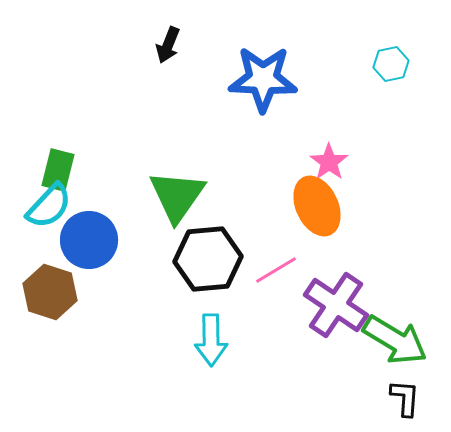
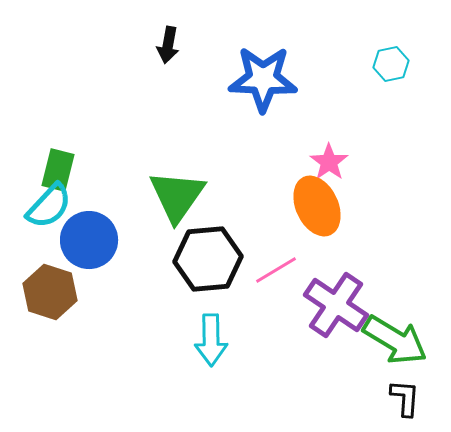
black arrow: rotated 12 degrees counterclockwise
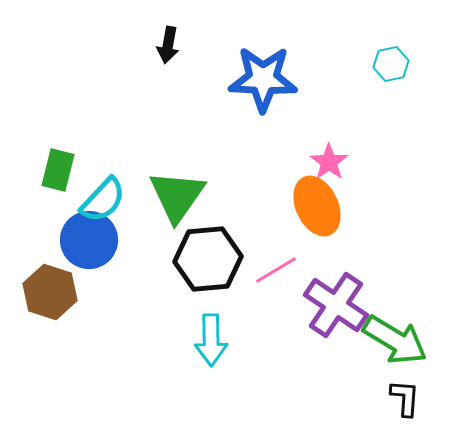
cyan semicircle: moved 54 px right, 6 px up
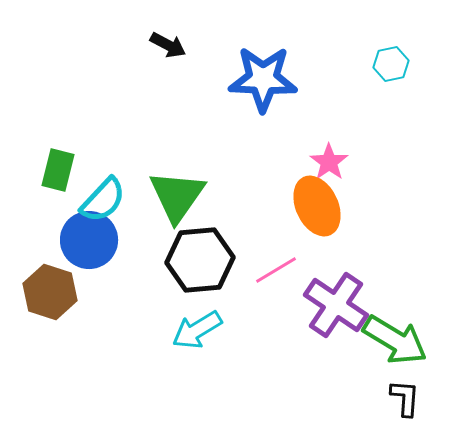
black arrow: rotated 72 degrees counterclockwise
black hexagon: moved 8 px left, 1 px down
cyan arrow: moved 14 px left, 10 px up; rotated 60 degrees clockwise
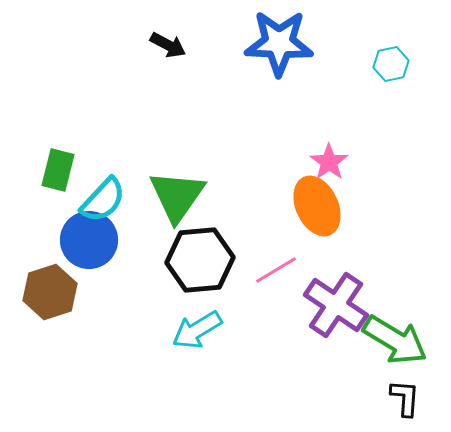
blue star: moved 16 px right, 36 px up
brown hexagon: rotated 24 degrees clockwise
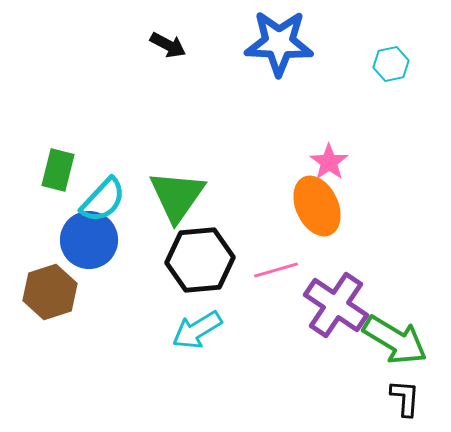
pink line: rotated 15 degrees clockwise
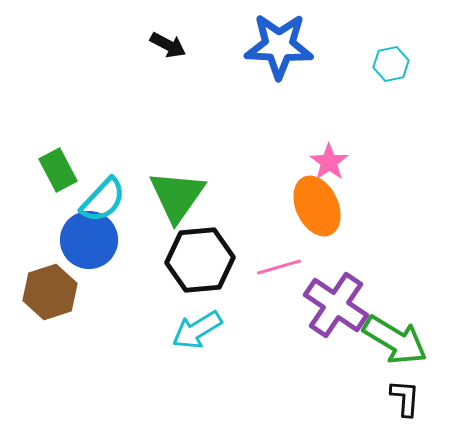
blue star: moved 3 px down
green rectangle: rotated 42 degrees counterclockwise
pink line: moved 3 px right, 3 px up
